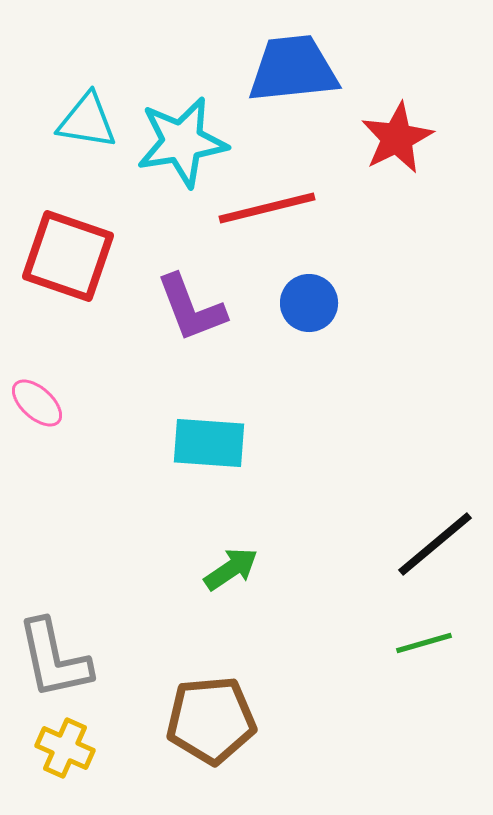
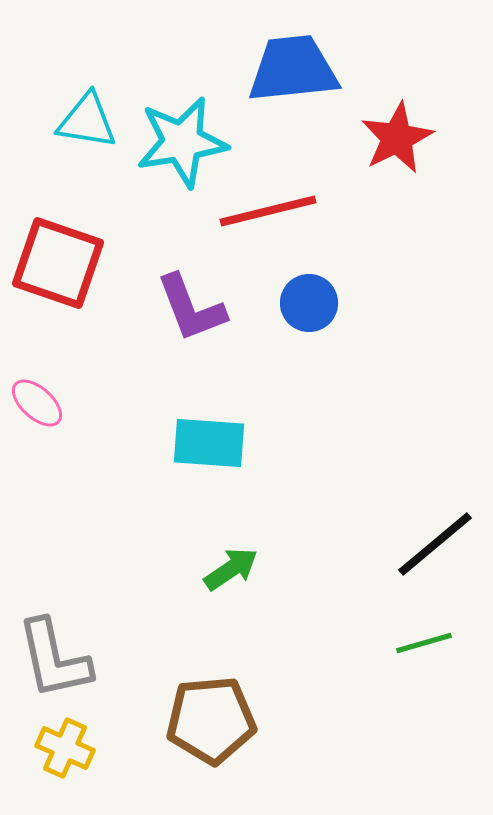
red line: moved 1 px right, 3 px down
red square: moved 10 px left, 7 px down
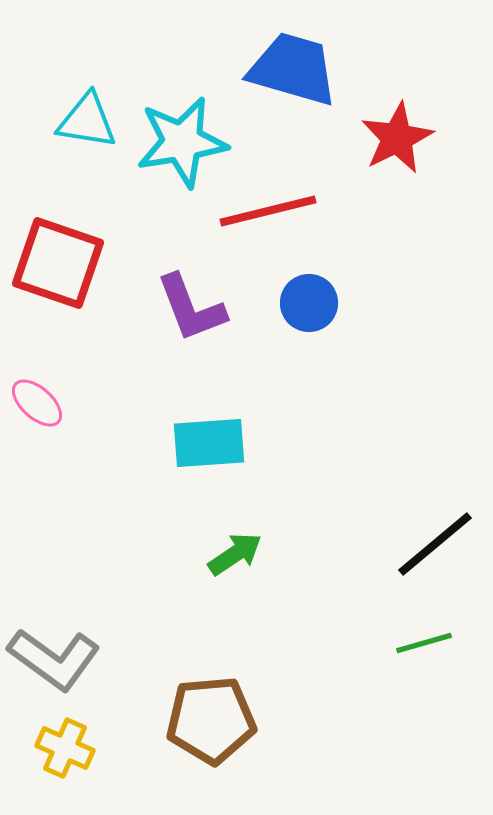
blue trapezoid: rotated 22 degrees clockwise
cyan rectangle: rotated 8 degrees counterclockwise
green arrow: moved 4 px right, 15 px up
gray L-shape: rotated 42 degrees counterclockwise
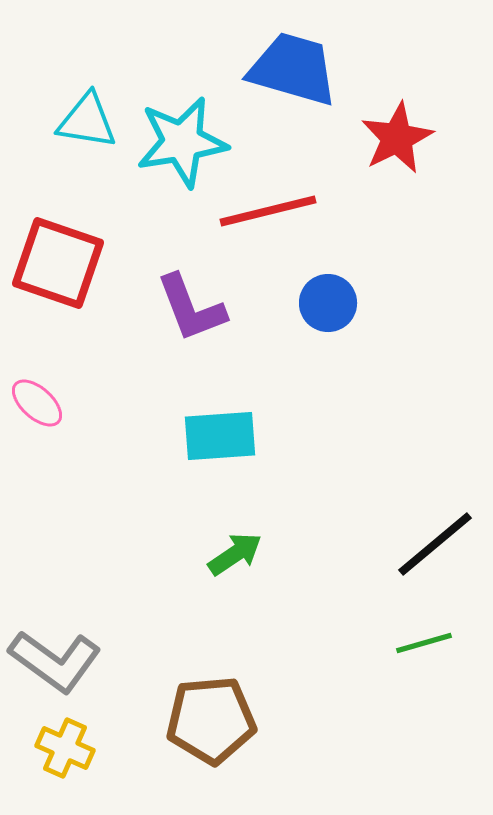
blue circle: moved 19 px right
cyan rectangle: moved 11 px right, 7 px up
gray L-shape: moved 1 px right, 2 px down
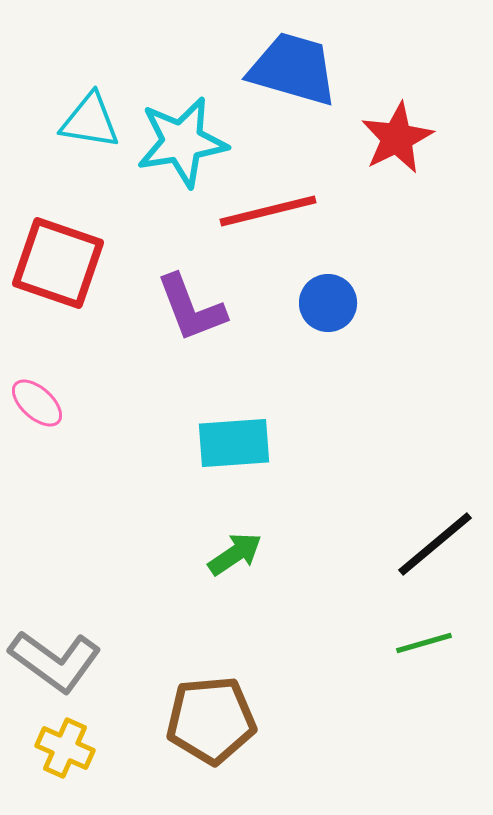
cyan triangle: moved 3 px right
cyan rectangle: moved 14 px right, 7 px down
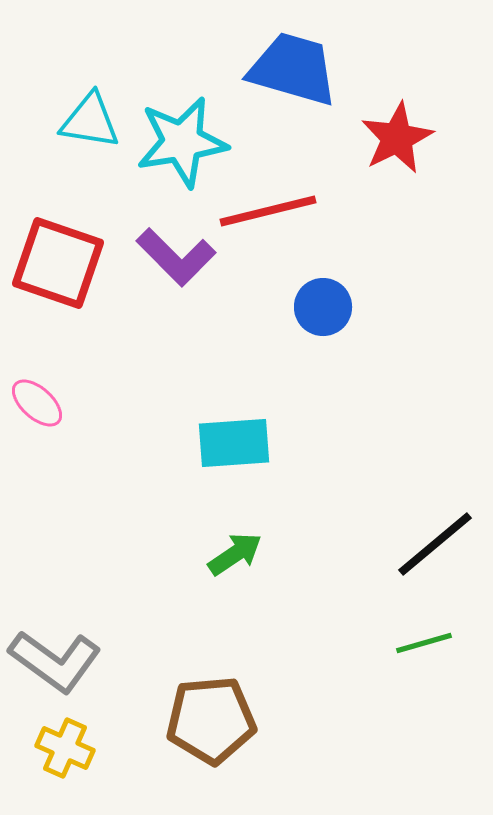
blue circle: moved 5 px left, 4 px down
purple L-shape: moved 15 px left, 51 px up; rotated 24 degrees counterclockwise
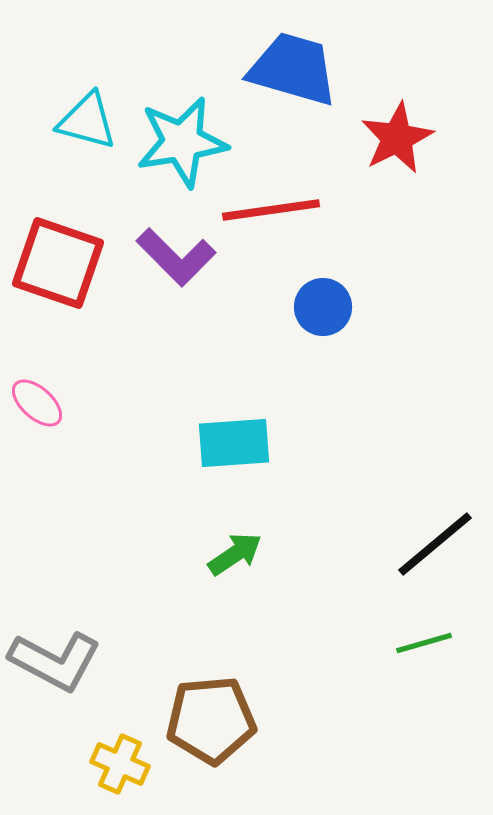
cyan triangle: moved 3 px left; rotated 6 degrees clockwise
red line: moved 3 px right, 1 px up; rotated 6 degrees clockwise
gray L-shape: rotated 8 degrees counterclockwise
yellow cross: moved 55 px right, 16 px down
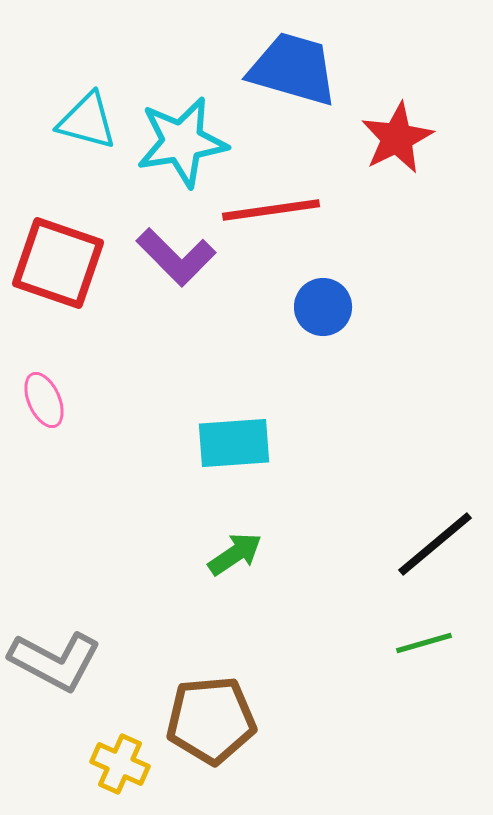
pink ellipse: moved 7 px right, 3 px up; rotated 24 degrees clockwise
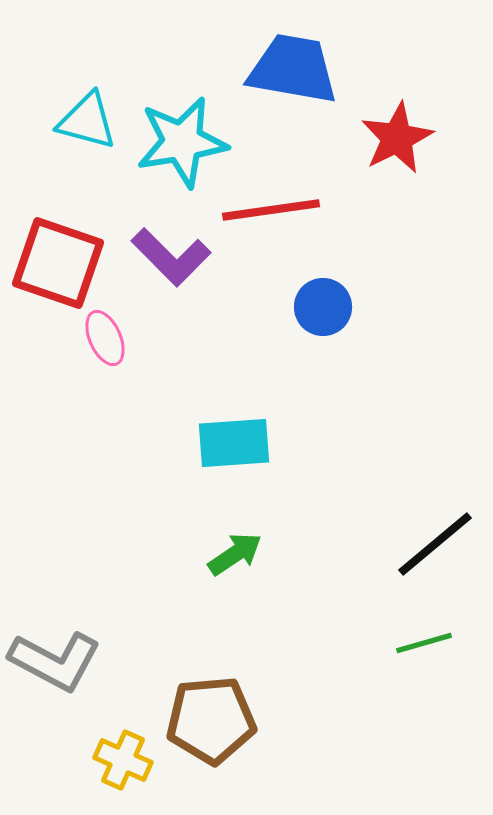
blue trapezoid: rotated 6 degrees counterclockwise
purple L-shape: moved 5 px left
pink ellipse: moved 61 px right, 62 px up
yellow cross: moved 3 px right, 4 px up
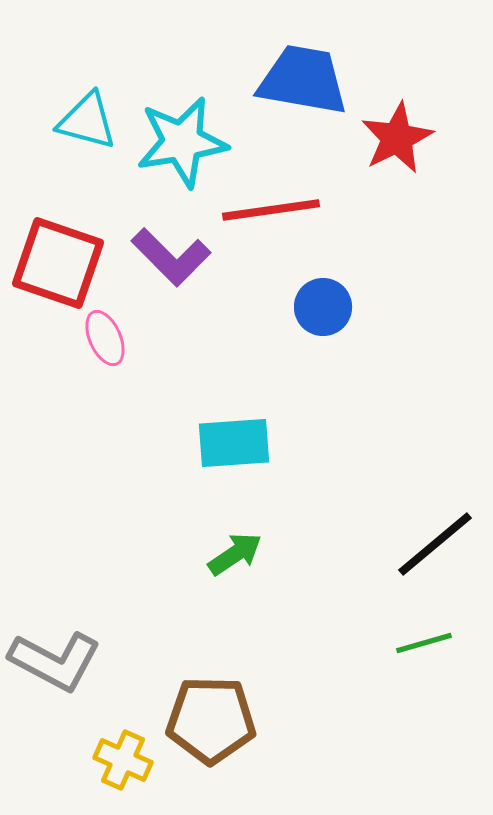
blue trapezoid: moved 10 px right, 11 px down
brown pentagon: rotated 6 degrees clockwise
